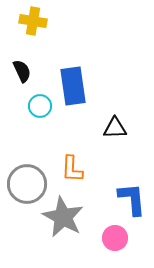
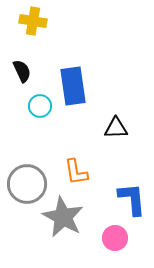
black triangle: moved 1 px right
orange L-shape: moved 4 px right, 3 px down; rotated 12 degrees counterclockwise
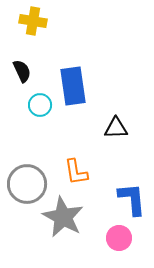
cyan circle: moved 1 px up
pink circle: moved 4 px right
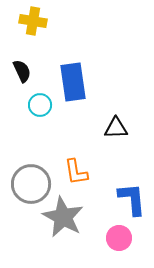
blue rectangle: moved 4 px up
gray circle: moved 4 px right
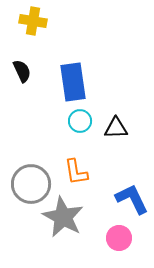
cyan circle: moved 40 px right, 16 px down
blue L-shape: rotated 21 degrees counterclockwise
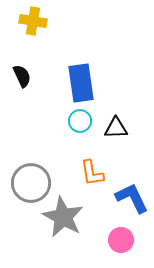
black semicircle: moved 5 px down
blue rectangle: moved 8 px right, 1 px down
orange L-shape: moved 16 px right, 1 px down
gray circle: moved 1 px up
blue L-shape: moved 1 px up
pink circle: moved 2 px right, 2 px down
